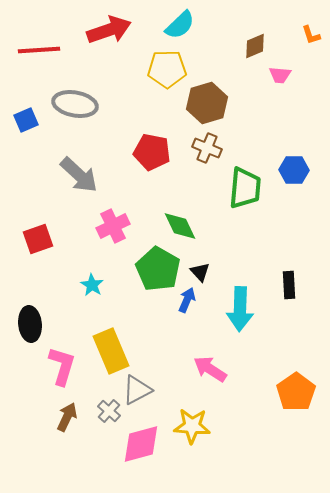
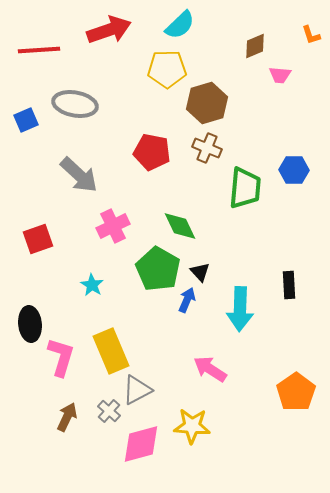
pink L-shape: moved 1 px left, 9 px up
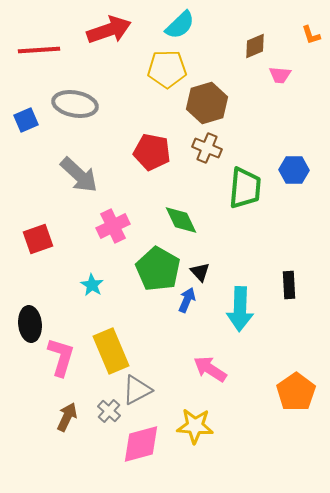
green diamond: moved 1 px right, 6 px up
yellow star: moved 3 px right
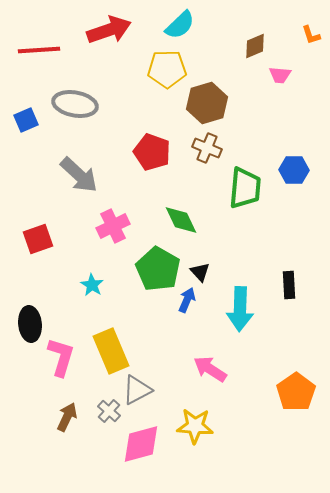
red pentagon: rotated 9 degrees clockwise
